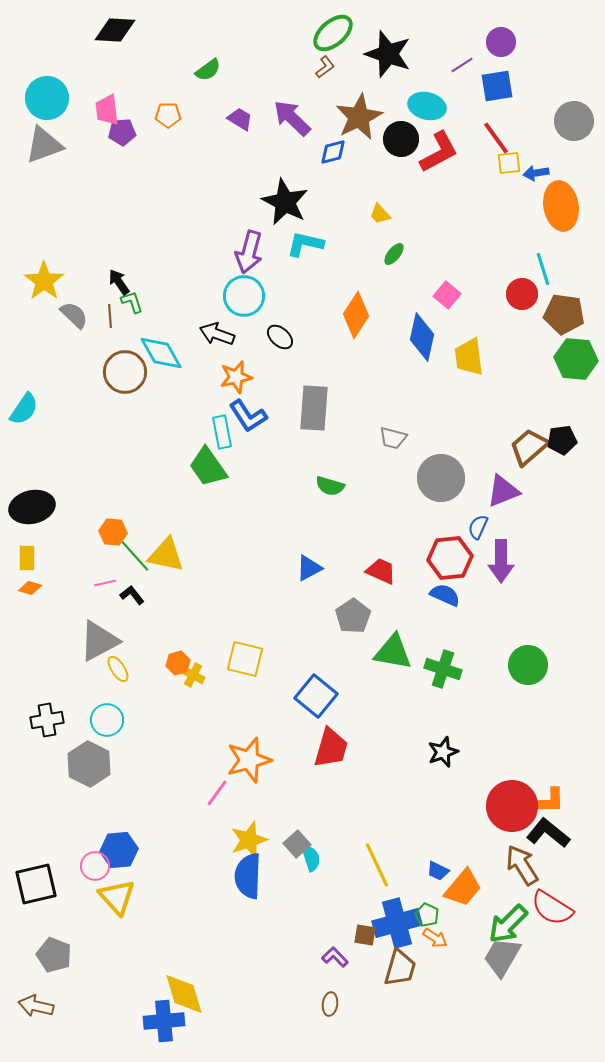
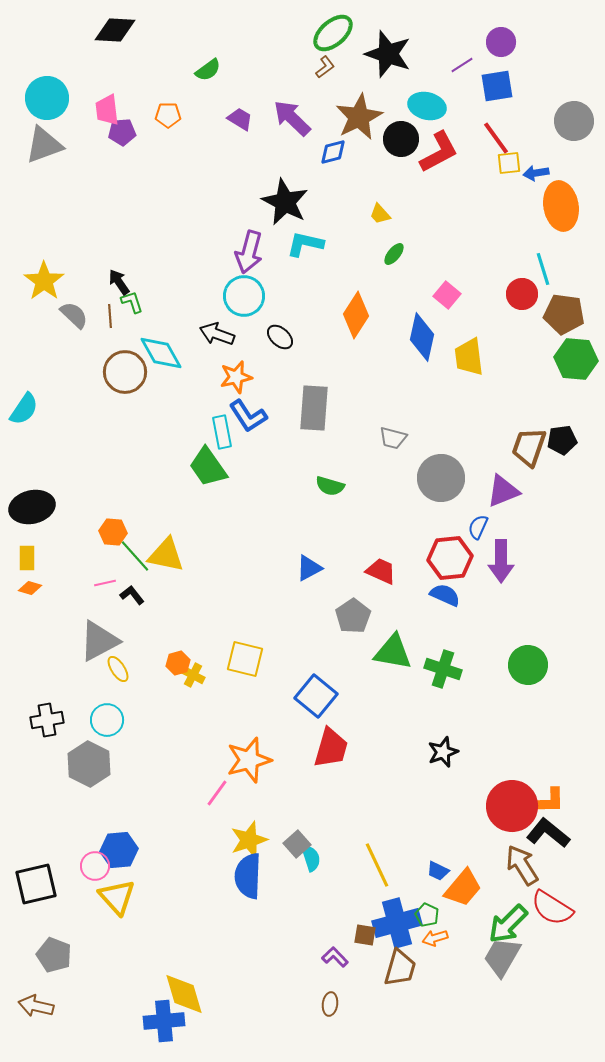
brown trapezoid at (529, 447): rotated 30 degrees counterclockwise
orange arrow at (435, 938): rotated 130 degrees clockwise
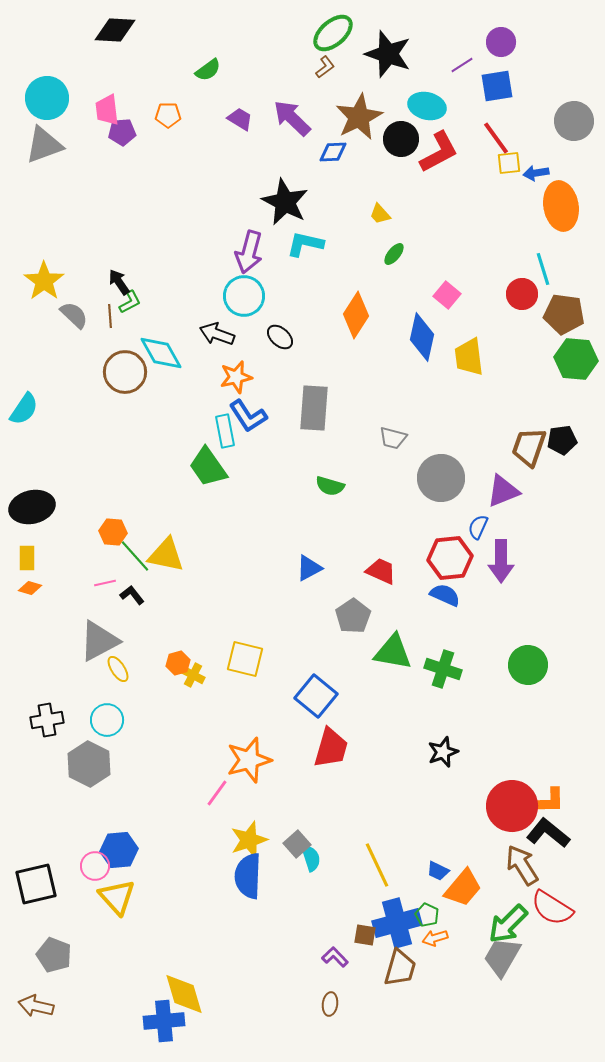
blue diamond at (333, 152): rotated 12 degrees clockwise
green L-shape at (132, 302): moved 2 px left; rotated 80 degrees clockwise
cyan rectangle at (222, 432): moved 3 px right, 1 px up
